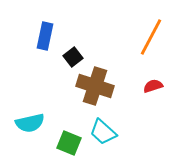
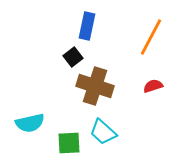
blue rectangle: moved 42 px right, 10 px up
green square: rotated 25 degrees counterclockwise
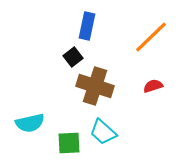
orange line: rotated 18 degrees clockwise
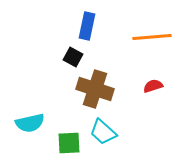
orange line: moved 1 px right; rotated 39 degrees clockwise
black square: rotated 24 degrees counterclockwise
brown cross: moved 3 px down
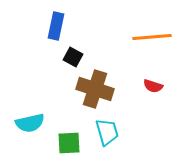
blue rectangle: moved 31 px left
red semicircle: rotated 144 degrees counterclockwise
cyan trapezoid: moved 4 px right; rotated 148 degrees counterclockwise
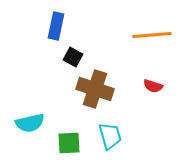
orange line: moved 2 px up
cyan trapezoid: moved 3 px right, 4 px down
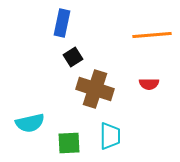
blue rectangle: moved 6 px right, 3 px up
black square: rotated 30 degrees clockwise
red semicircle: moved 4 px left, 2 px up; rotated 18 degrees counterclockwise
cyan trapezoid: rotated 16 degrees clockwise
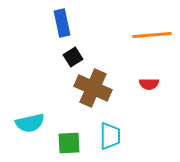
blue rectangle: rotated 24 degrees counterclockwise
brown cross: moved 2 px left, 1 px up; rotated 6 degrees clockwise
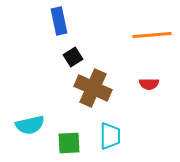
blue rectangle: moved 3 px left, 2 px up
cyan semicircle: moved 2 px down
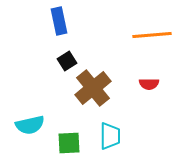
black square: moved 6 px left, 4 px down
brown cross: rotated 27 degrees clockwise
